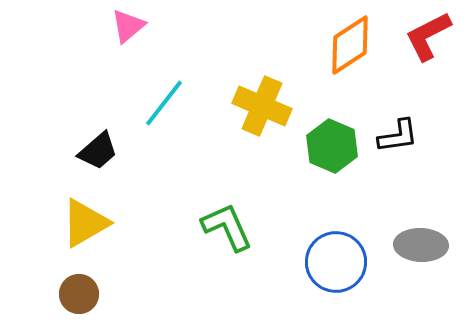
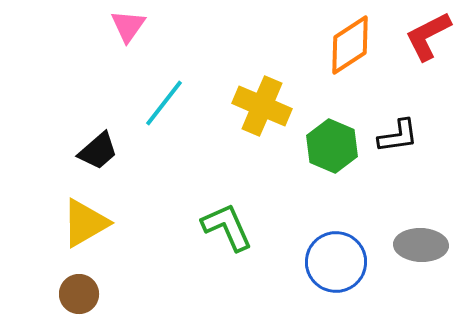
pink triangle: rotated 15 degrees counterclockwise
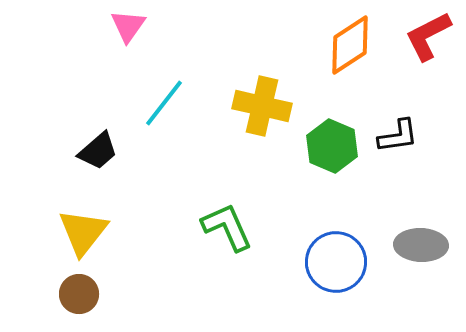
yellow cross: rotated 10 degrees counterclockwise
yellow triangle: moved 2 px left, 9 px down; rotated 22 degrees counterclockwise
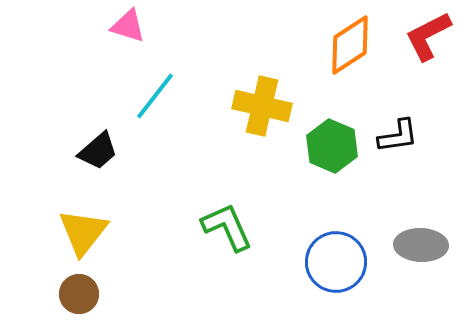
pink triangle: rotated 48 degrees counterclockwise
cyan line: moved 9 px left, 7 px up
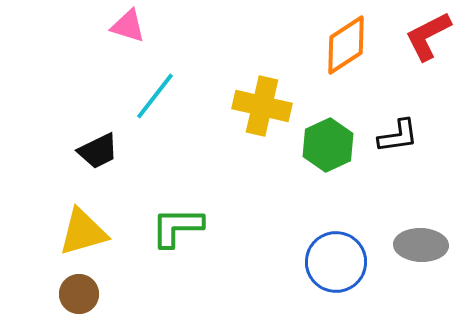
orange diamond: moved 4 px left
green hexagon: moved 4 px left, 1 px up; rotated 12 degrees clockwise
black trapezoid: rotated 15 degrees clockwise
green L-shape: moved 50 px left; rotated 66 degrees counterclockwise
yellow triangle: rotated 36 degrees clockwise
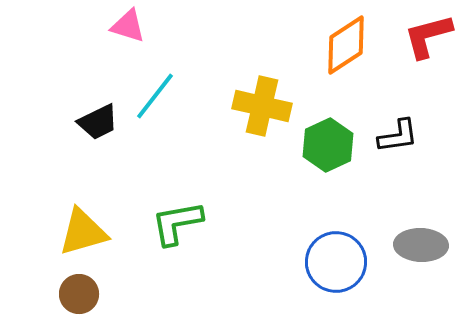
red L-shape: rotated 12 degrees clockwise
black trapezoid: moved 29 px up
green L-shape: moved 4 px up; rotated 10 degrees counterclockwise
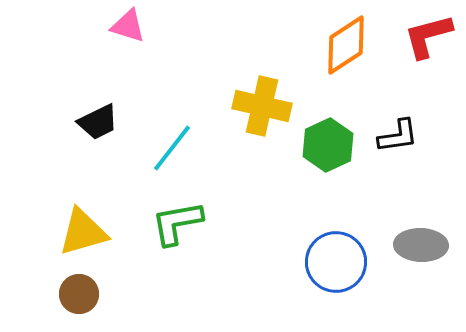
cyan line: moved 17 px right, 52 px down
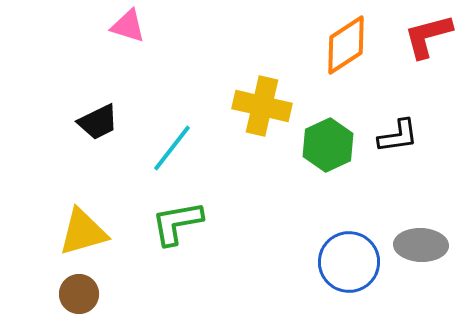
blue circle: moved 13 px right
